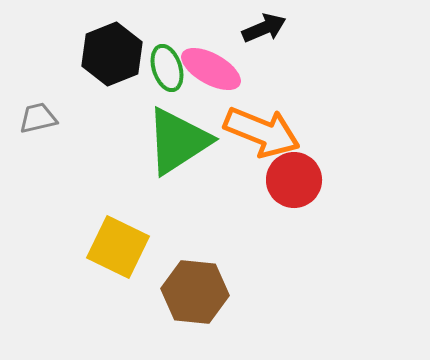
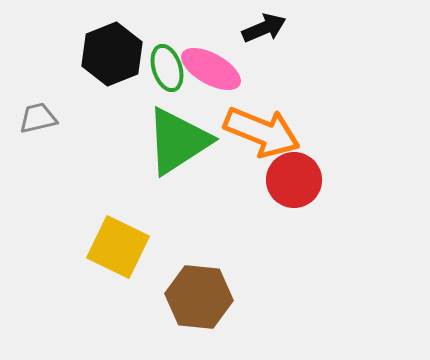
brown hexagon: moved 4 px right, 5 px down
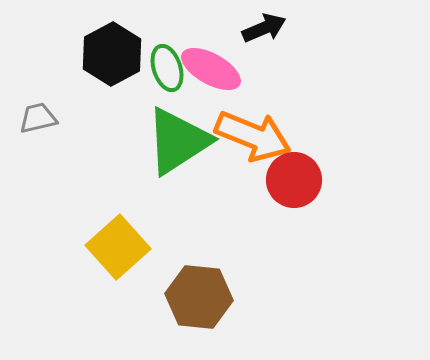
black hexagon: rotated 6 degrees counterclockwise
orange arrow: moved 9 px left, 4 px down
yellow square: rotated 22 degrees clockwise
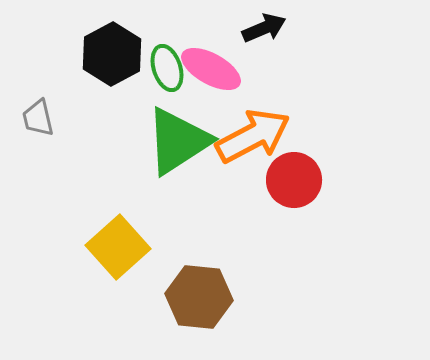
gray trapezoid: rotated 90 degrees counterclockwise
orange arrow: rotated 50 degrees counterclockwise
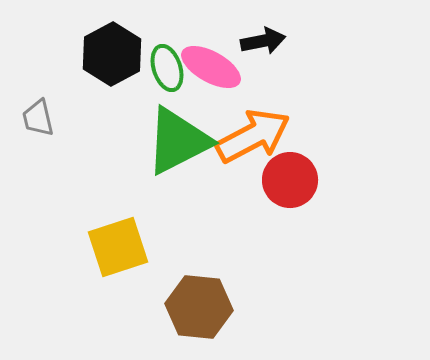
black arrow: moved 1 px left, 13 px down; rotated 12 degrees clockwise
pink ellipse: moved 2 px up
green triangle: rotated 6 degrees clockwise
red circle: moved 4 px left
yellow square: rotated 24 degrees clockwise
brown hexagon: moved 10 px down
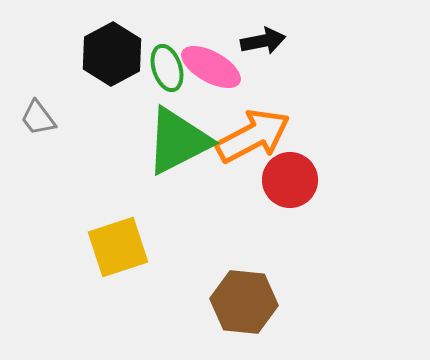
gray trapezoid: rotated 24 degrees counterclockwise
brown hexagon: moved 45 px right, 5 px up
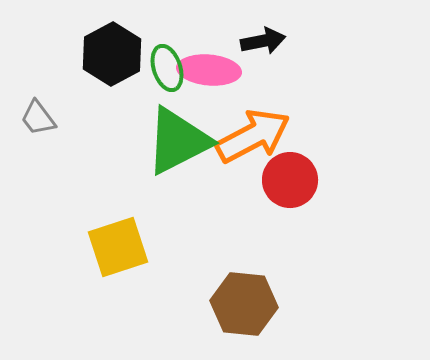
pink ellipse: moved 2 px left, 3 px down; rotated 24 degrees counterclockwise
brown hexagon: moved 2 px down
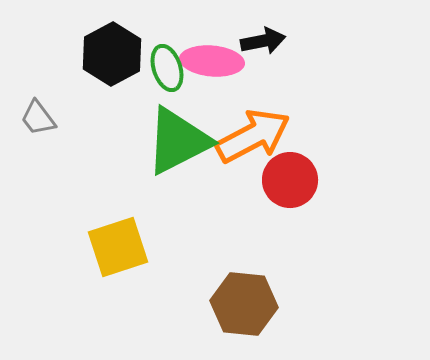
pink ellipse: moved 3 px right, 9 px up
